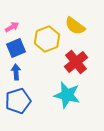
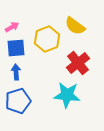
blue square: rotated 18 degrees clockwise
red cross: moved 2 px right, 1 px down
cyan star: rotated 8 degrees counterclockwise
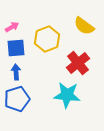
yellow semicircle: moved 9 px right
blue pentagon: moved 1 px left, 2 px up
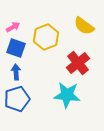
pink arrow: moved 1 px right
yellow hexagon: moved 1 px left, 2 px up
blue square: rotated 24 degrees clockwise
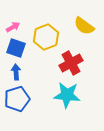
red cross: moved 7 px left; rotated 10 degrees clockwise
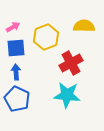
yellow semicircle: rotated 145 degrees clockwise
blue square: rotated 24 degrees counterclockwise
blue pentagon: rotated 30 degrees counterclockwise
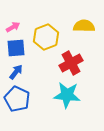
blue arrow: rotated 42 degrees clockwise
